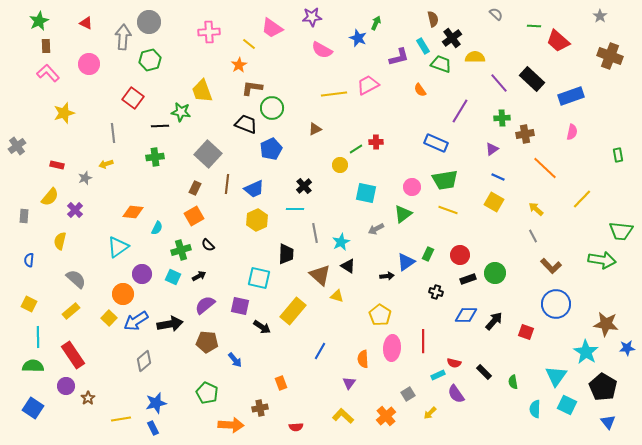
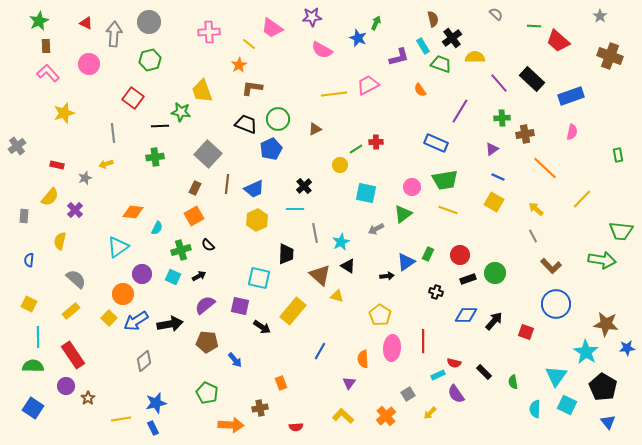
gray arrow at (123, 37): moved 9 px left, 3 px up
green circle at (272, 108): moved 6 px right, 11 px down
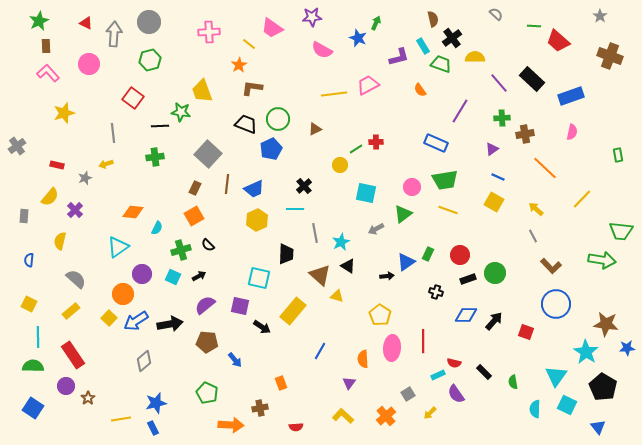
blue triangle at (608, 422): moved 10 px left, 5 px down
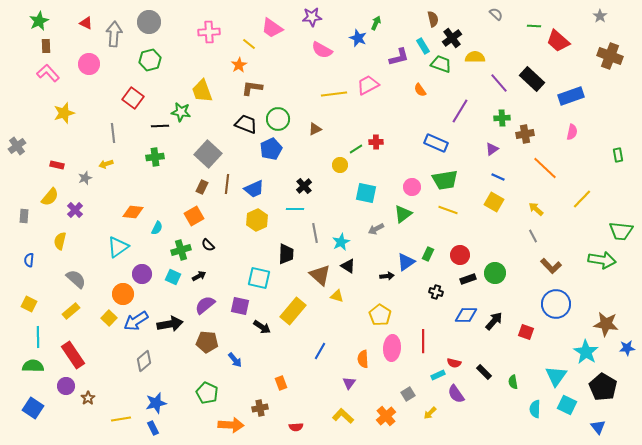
brown rectangle at (195, 188): moved 7 px right, 1 px up
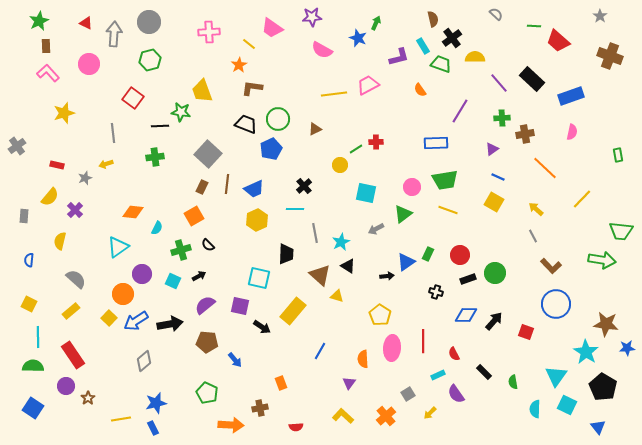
blue rectangle at (436, 143): rotated 25 degrees counterclockwise
cyan square at (173, 277): moved 4 px down
red semicircle at (454, 363): moved 9 px up; rotated 48 degrees clockwise
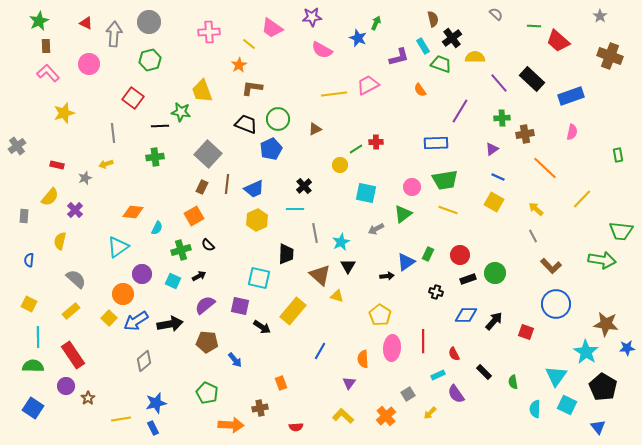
black triangle at (348, 266): rotated 28 degrees clockwise
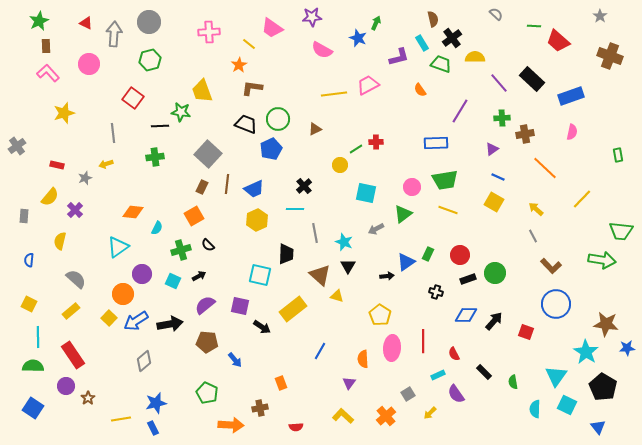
cyan rectangle at (423, 46): moved 1 px left, 3 px up
cyan star at (341, 242): moved 3 px right; rotated 24 degrees counterclockwise
cyan square at (259, 278): moved 1 px right, 3 px up
yellow rectangle at (293, 311): moved 2 px up; rotated 12 degrees clockwise
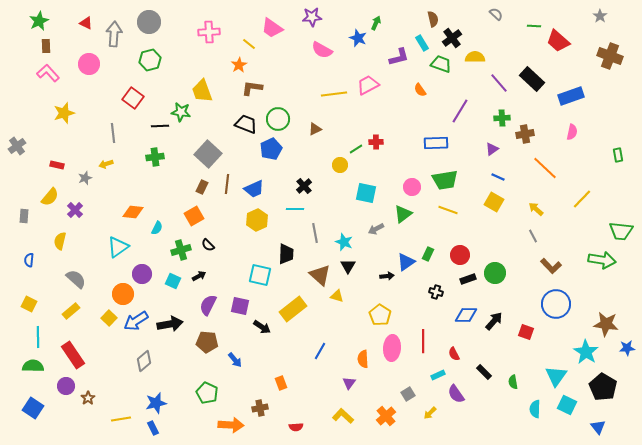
purple semicircle at (205, 305): moved 3 px right; rotated 25 degrees counterclockwise
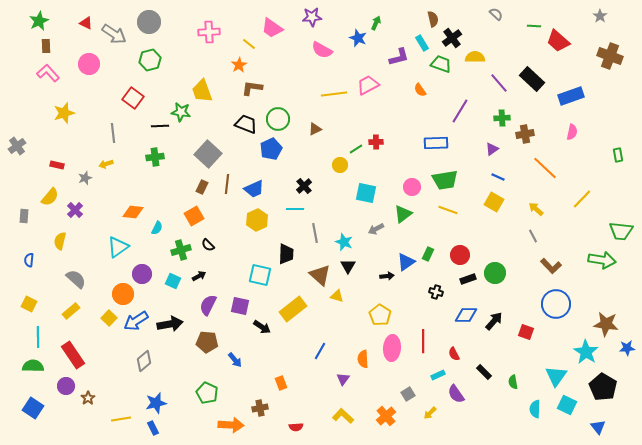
gray arrow at (114, 34): rotated 120 degrees clockwise
purple triangle at (349, 383): moved 6 px left, 4 px up
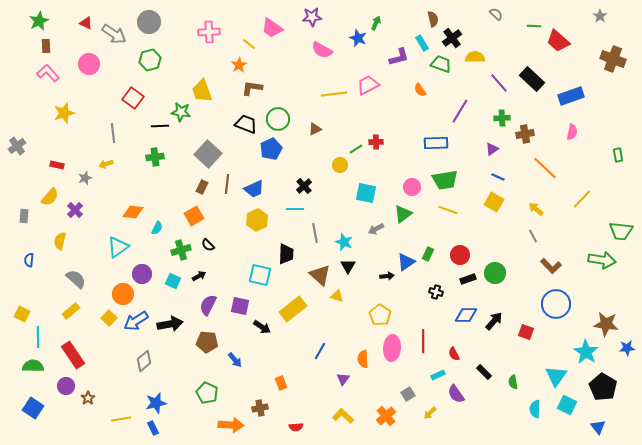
brown cross at (610, 56): moved 3 px right, 3 px down
yellow square at (29, 304): moved 7 px left, 10 px down
